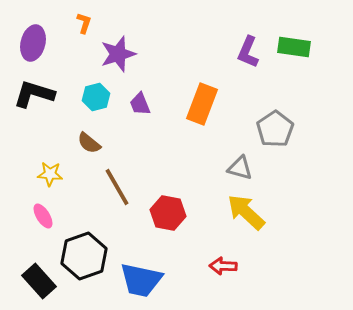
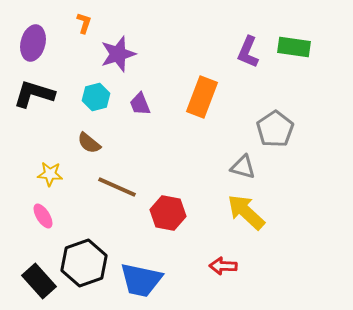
orange rectangle: moved 7 px up
gray triangle: moved 3 px right, 1 px up
brown line: rotated 36 degrees counterclockwise
black hexagon: moved 7 px down
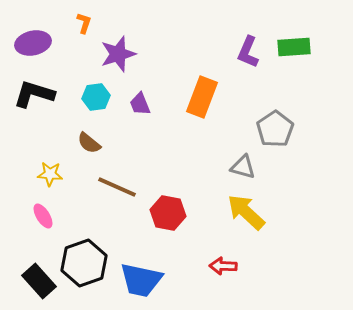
purple ellipse: rotated 64 degrees clockwise
green rectangle: rotated 12 degrees counterclockwise
cyan hexagon: rotated 8 degrees clockwise
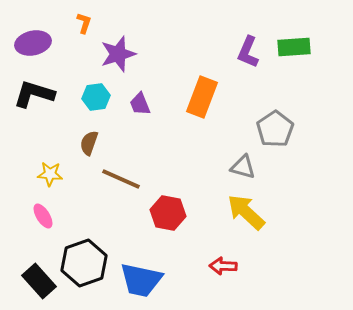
brown semicircle: rotated 70 degrees clockwise
brown line: moved 4 px right, 8 px up
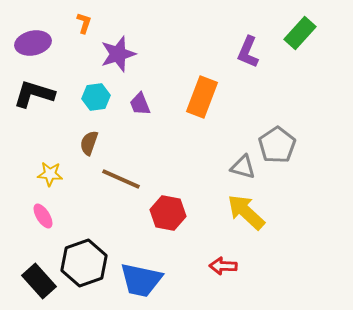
green rectangle: moved 6 px right, 14 px up; rotated 44 degrees counterclockwise
gray pentagon: moved 2 px right, 16 px down
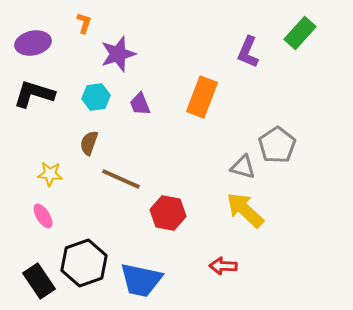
yellow arrow: moved 1 px left, 2 px up
black rectangle: rotated 8 degrees clockwise
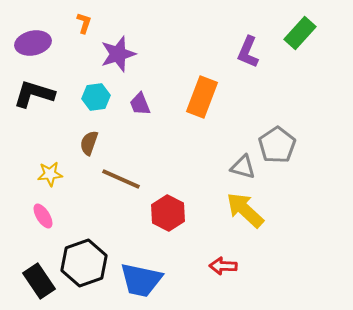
yellow star: rotated 10 degrees counterclockwise
red hexagon: rotated 16 degrees clockwise
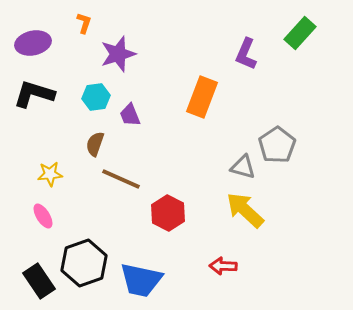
purple L-shape: moved 2 px left, 2 px down
purple trapezoid: moved 10 px left, 11 px down
brown semicircle: moved 6 px right, 1 px down
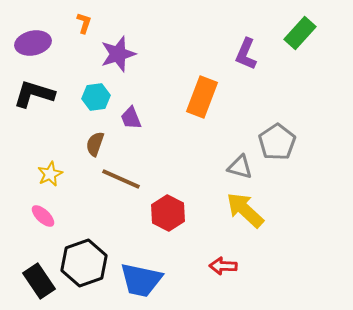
purple trapezoid: moved 1 px right, 3 px down
gray pentagon: moved 3 px up
gray triangle: moved 3 px left
yellow star: rotated 20 degrees counterclockwise
pink ellipse: rotated 15 degrees counterclockwise
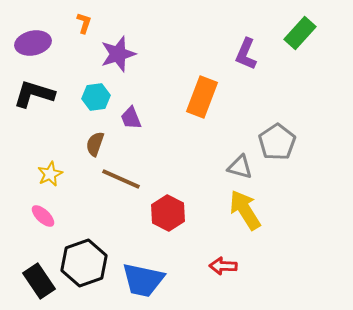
yellow arrow: rotated 15 degrees clockwise
blue trapezoid: moved 2 px right
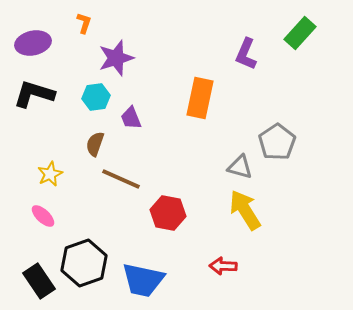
purple star: moved 2 px left, 4 px down
orange rectangle: moved 2 px left, 1 px down; rotated 9 degrees counterclockwise
red hexagon: rotated 16 degrees counterclockwise
